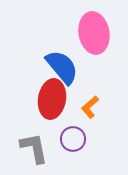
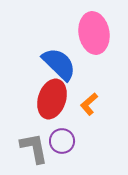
blue semicircle: moved 3 px left, 3 px up; rotated 6 degrees counterclockwise
red ellipse: rotated 9 degrees clockwise
orange L-shape: moved 1 px left, 3 px up
purple circle: moved 11 px left, 2 px down
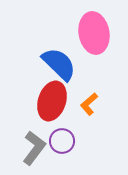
red ellipse: moved 2 px down
gray L-shape: rotated 48 degrees clockwise
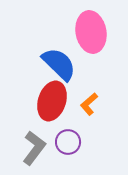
pink ellipse: moved 3 px left, 1 px up
purple circle: moved 6 px right, 1 px down
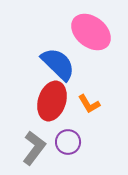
pink ellipse: rotated 42 degrees counterclockwise
blue semicircle: moved 1 px left
orange L-shape: rotated 80 degrees counterclockwise
